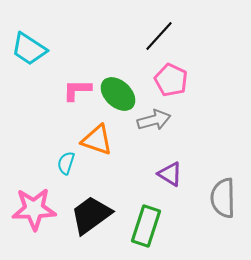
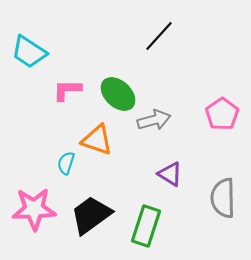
cyan trapezoid: moved 3 px down
pink pentagon: moved 51 px right, 34 px down; rotated 12 degrees clockwise
pink L-shape: moved 10 px left
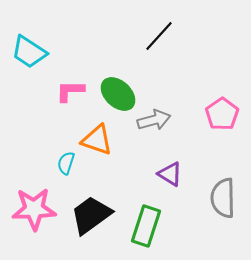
pink L-shape: moved 3 px right, 1 px down
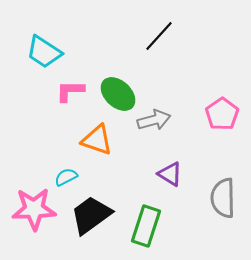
cyan trapezoid: moved 15 px right
cyan semicircle: moved 14 px down; rotated 45 degrees clockwise
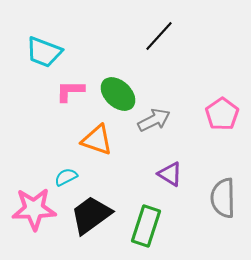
cyan trapezoid: rotated 12 degrees counterclockwise
gray arrow: rotated 12 degrees counterclockwise
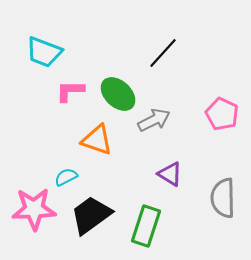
black line: moved 4 px right, 17 px down
pink pentagon: rotated 12 degrees counterclockwise
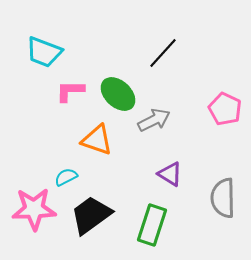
pink pentagon: moved 3 px right, 5 px up
green rectangle: moved 6 px right, 1 px up
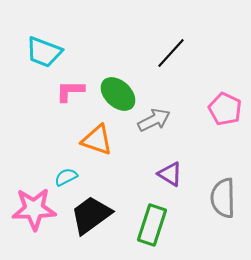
black line: moved 8 px right
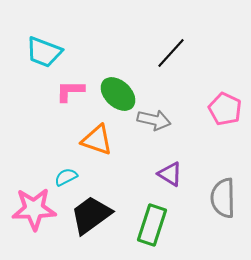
gray arrow: rotated 40 degrees clockwise
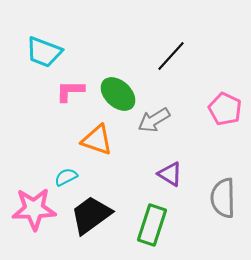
black line: moved 3 px down
gray arrow: rotated 136 degrees clockwise
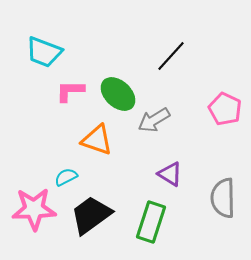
green rectangle: moved 1 px left, 3 px up
